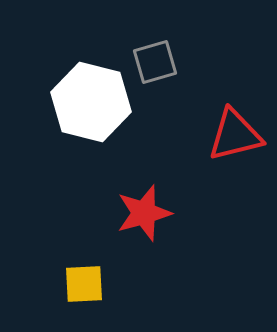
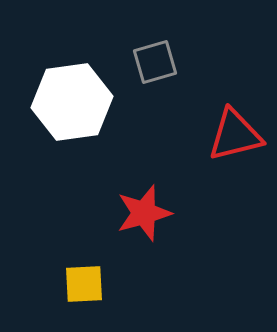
white hexagon: moved 19 px left; rotated 22 degrees counterclockwise
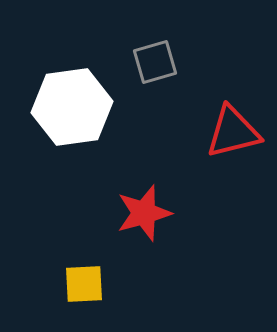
white hexagon: moved 5 px down
red triangle: moved 2 px left, 3 px up
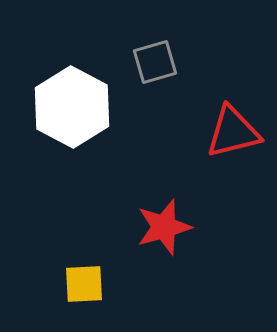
white hexagon: rotated 24 degrees counterclockwise
red star: moved 20 px right, 14 px down
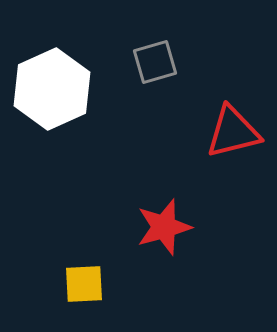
white hexagon: moved 20 px left, 18 px up; rotated 8 degrees clockwise
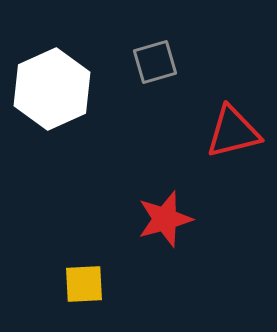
red star: moved 1 px right, 8 px up
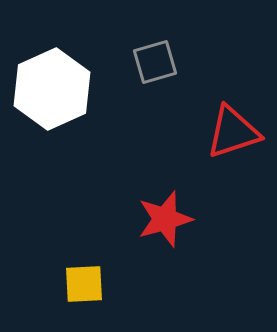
red triangle: rotated 4 degrees counterclockwise
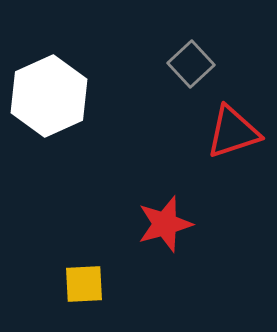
gray square: moved 36 px right, 2 px down; rotated 27 degrees counterclockwise
white hexagon: moved 3 px left, 7 px down
red star: moved 5 px down
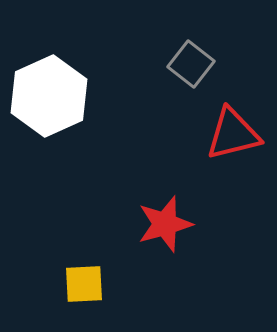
gray square: rotated 9 degrees counterclockwise
red triangle: moved 2 px down; rotated 4 degrees clockwise
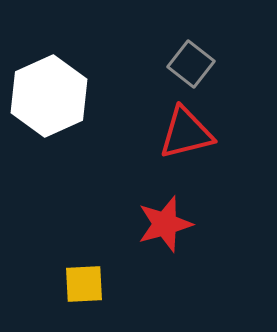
red triangle: moved 47 px left, 1 px up
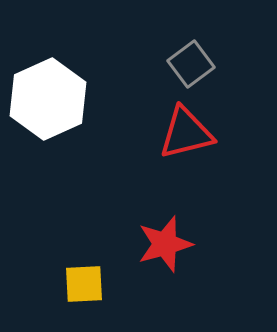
gray square: rotated 15 degrees clockwise
white hexagon: moved 1 px left, 3 px down
red star: moved 20 px down
